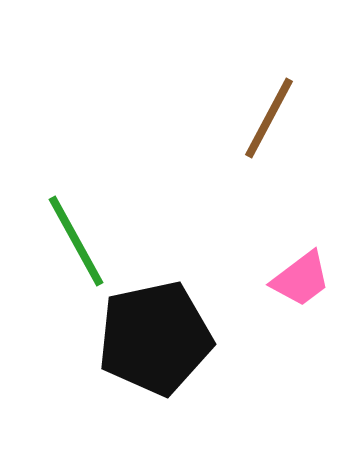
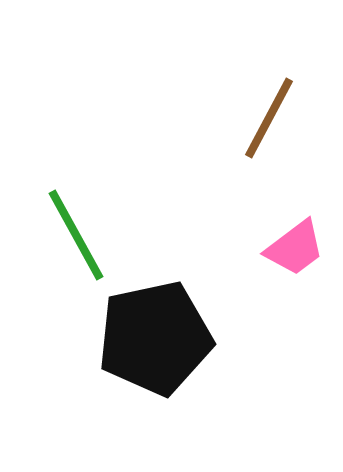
green line: moved 6 px up
pink trapezoid: moved 6 px left, 31 px up
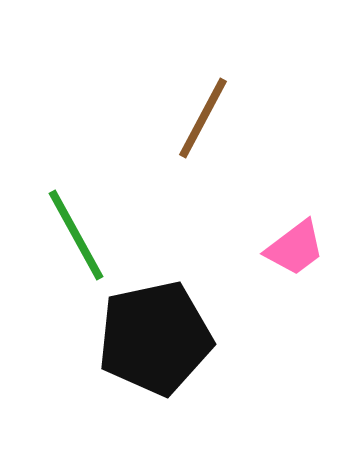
brown line: moved 66 px left
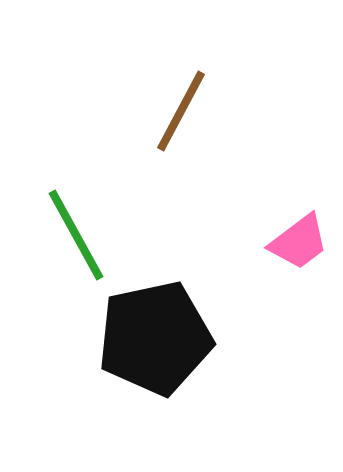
brown line: moved 22 px left, 7 px up
pink trapezoid: moved 4 px right, 6 px up
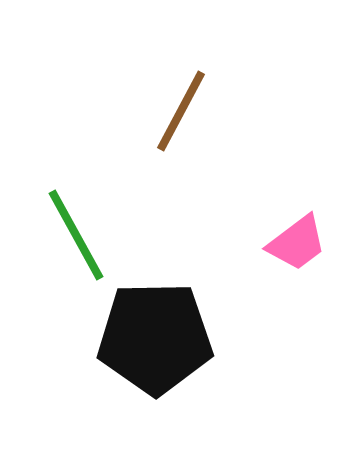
pink trapezoid: moved 2 px left, 1 px down
black pentagon: rotated 11 degrees clockwise
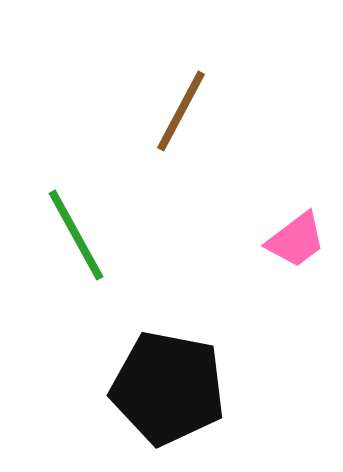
pink trapezoid: moved 1 px left, 3 px up
black pentagon: moved 13 px right, 50 px down; rotated 12 degrees clockwise
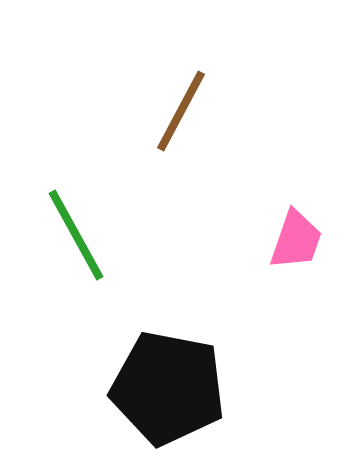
pink trapezoid: rotated 34 degrees counterclockwise
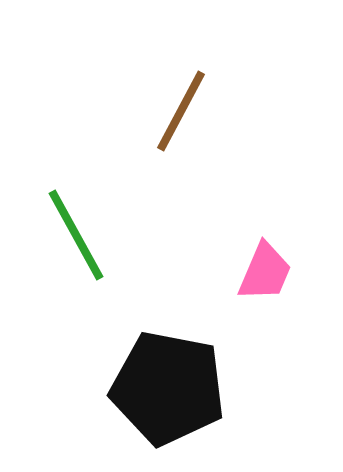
pink trapezoid: moved 31 px left, 32 px down; rotated 4 degrees clockwise
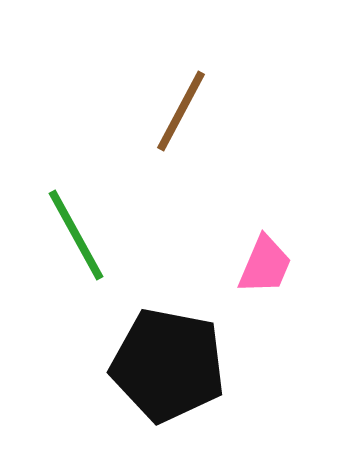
pink trapezoid: moved 7 px up
black pentagon: moved 23 px up
